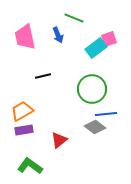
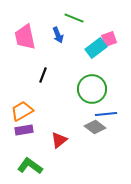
black line: moved 1 px up; rotated 56 degrees counterclockwise
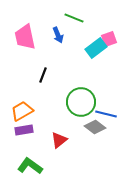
green circle: moved 11 px left, 13 px down
blue line: rotated 20 degrees clockwise
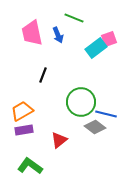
pink trapezoid: moved 7 px right, 4 px up
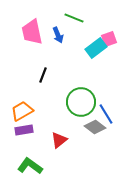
pink trapezoid: moved 1 px up
blue line: rotated 45 degrees clockwise
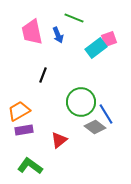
orange trapezoid: moved 3 px left
